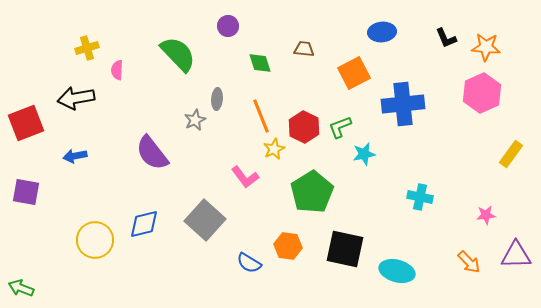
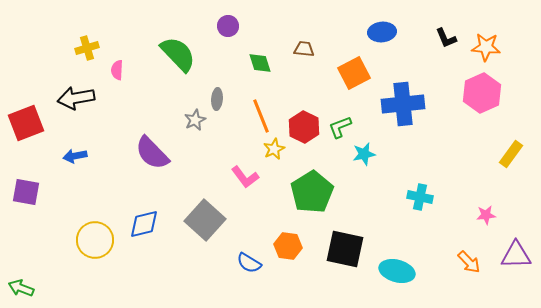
purple semicircle: rotated 6 degrees counterclockwise
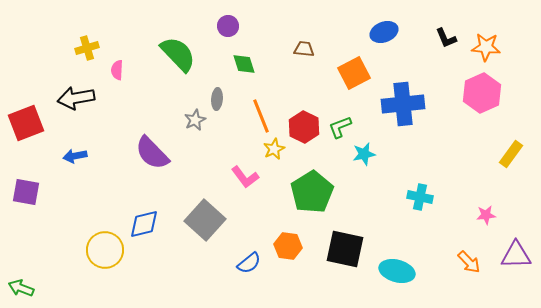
blue ellipse: moved 2 px right; rotated 16 degrees counterclockwise
green diamond: moved 16 px left, 1 px down
yellow circle: moved 10 px right, 10 px down
blue semicircle: rotated 70 degrees counterclockwise
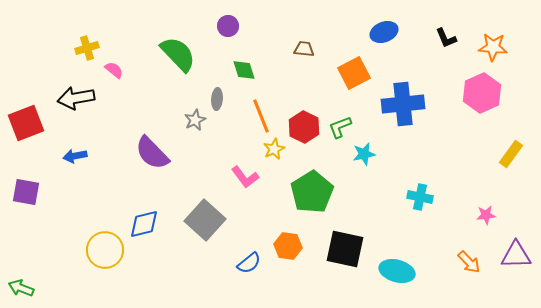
orange star: moved 7 px right
green diamond: moved 6 px down
pink semicircle: moved 3 px left; rotated 126 degrees clockwise
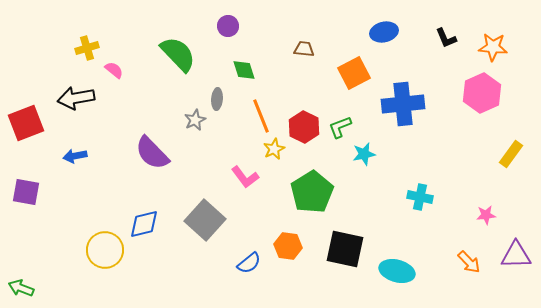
blue ellipse: rotated 8 degrees clockwise
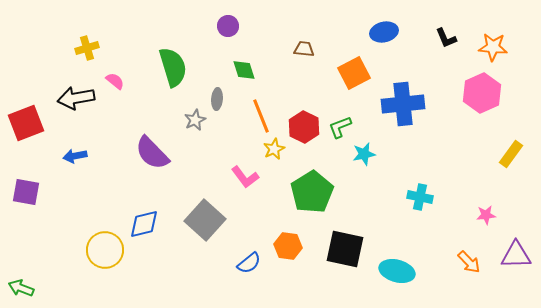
green semicircle: moved 5 px left, 13 px down; rotated 27 degrees clockwise
pink semicircle: moved 1 px right, 11 px down
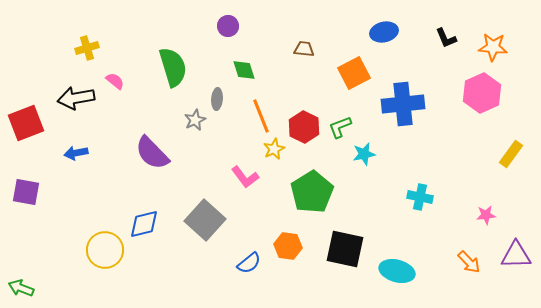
blue arrow: moved 1 px right, 3 px up
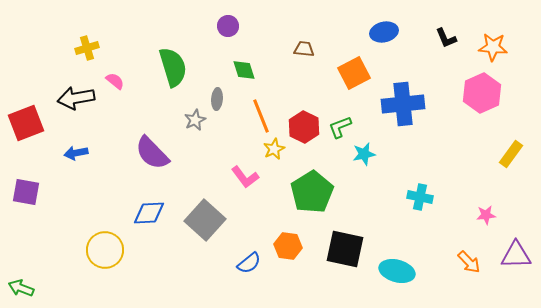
blue diamond: moved 5 px right, 11 px up; rotated 12 degrees clockwise
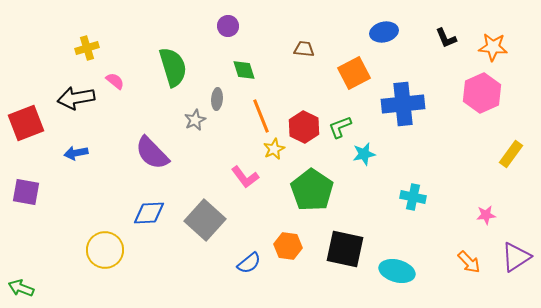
green pentagon: moved 2 px up; rotated 6 degrees counterclockwise
cyan cross: moved 7 px left
purple triangle: moved 2 px down; rotated 32 degrees counterclockwise
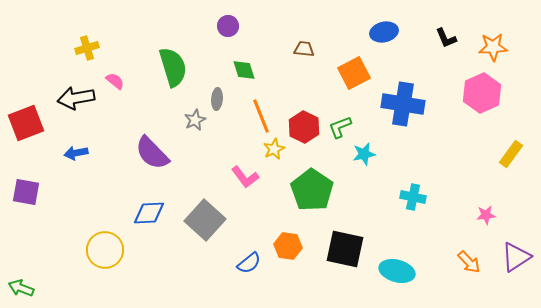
orange star: rotated 8 degrees counterclockwise
blue cross: rotated 15 degrees clockwise
